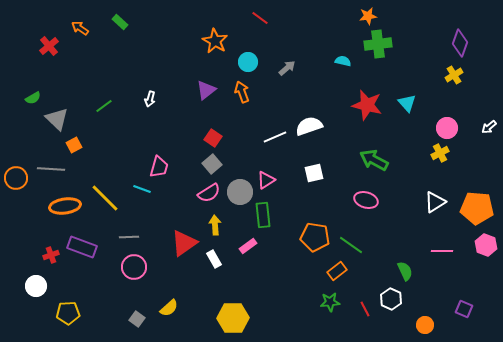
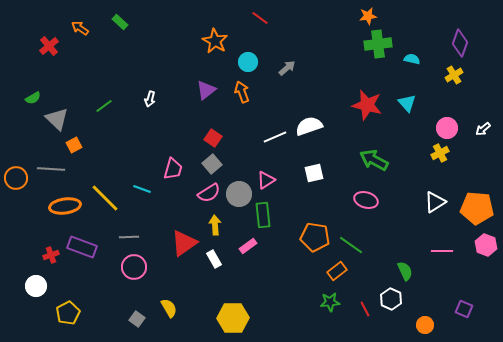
cyan semicircle at (343, 61): moved 69 px right, 2 px up
white arrow at (489, 127): moved 6 px left, 2 px down
pink trapezoid at (159, 167): moved 14 px right, 2 px down
gray circle at (240, 192): moved 1 px left, 2 px down
yellow semicircle at (169, 308): rotated 78 degrees counterclockwise
yellow pentagon at (68, 313): rotated 25 degrees counterclockwise
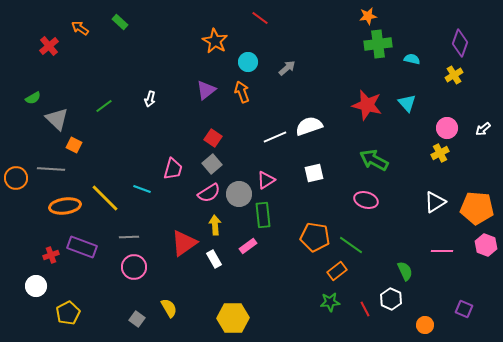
orange square at (74, 145): rotated 35 degrees counterclockwise
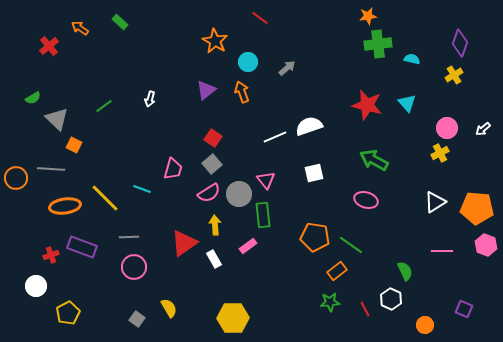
pink triangle at (266, 180): rotated 36 degrees counterclockwise
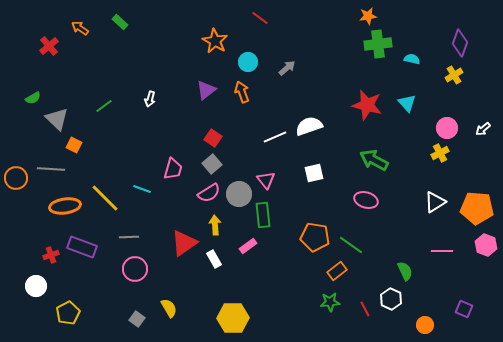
pink circle at (134, 267): moved 1 px right, 2 px down
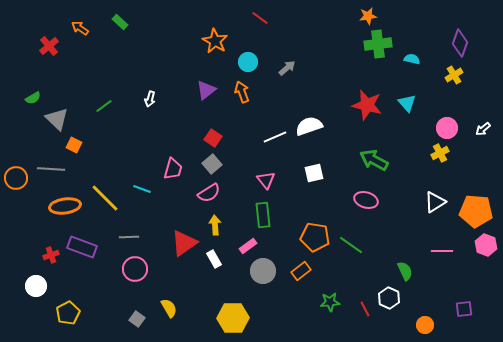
gray circle at (239, 194): moved 24 px right, 77 px down
orange pentagon at (477, 208): moved 1 px left, 3 px down
orange rectangle at (337, 271): moved 36 px left
white hexagon at (391, 299): moved 2 px left, 1 px up
purple square at (464, 309): rotated 30 degrees counterclockwise
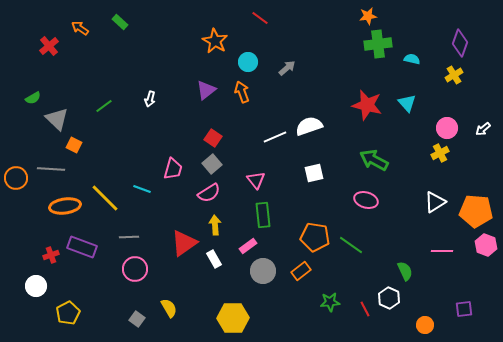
pink triangle at (266, 180): moved 10 px left
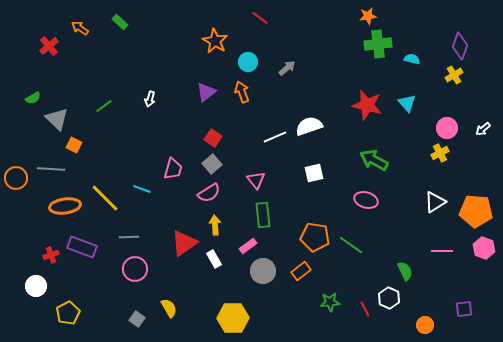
purple diamond at (460, 43): moved 3 px down
purple triangle at (206, 90): moved 2 px down
pink hexagon at (486, 245): moved 2 px left, 3 px down
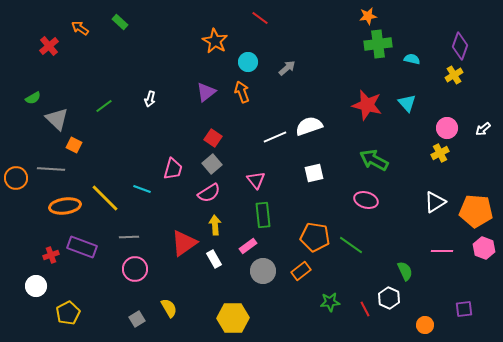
gray square at (137, 319): rotated 21 degrees clockwise
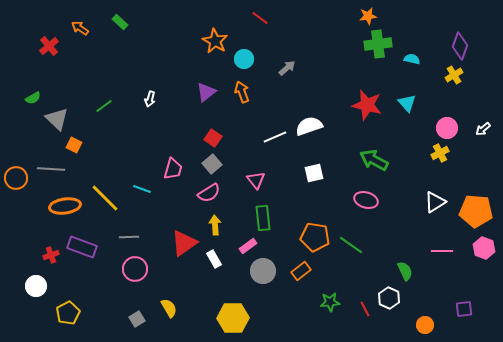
cyan circle at (248, 62): moved 4 px left, 3 px up
green rectangle at (263, 215): moved 3 px down
